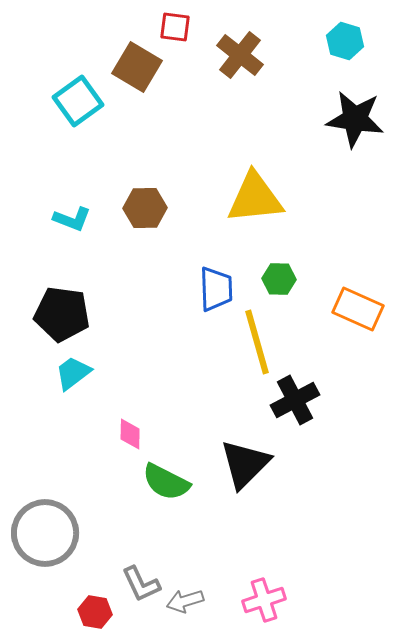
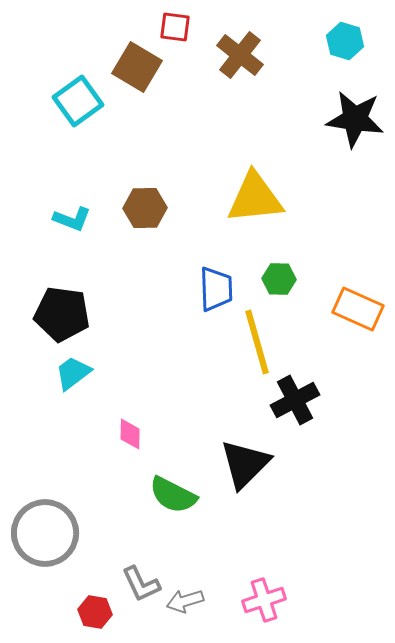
green semicircle: moved 7 px right, 13 px down
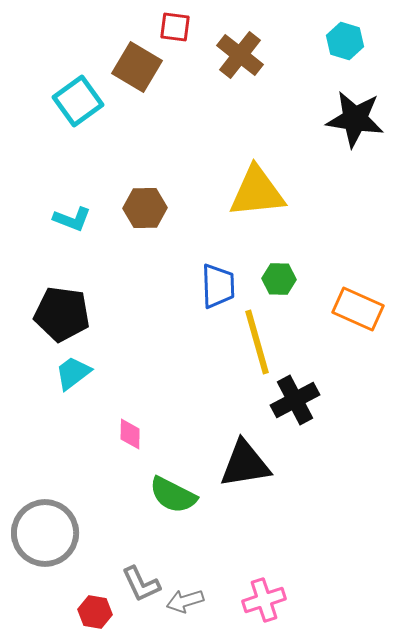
yellow triangle: moved 2 px right, 6 px up
blue trapezoid: moved 2 px right, 3 px up
black triangle: rotated 36 degrees clockwise
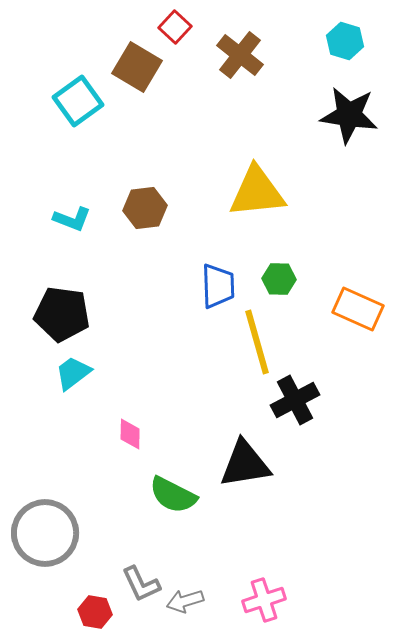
red square: rotated 36 degrees clockwise
black star: moved 6 px left, 4 px up
brown hexagon: rotated 6 degrees counterclockwise
